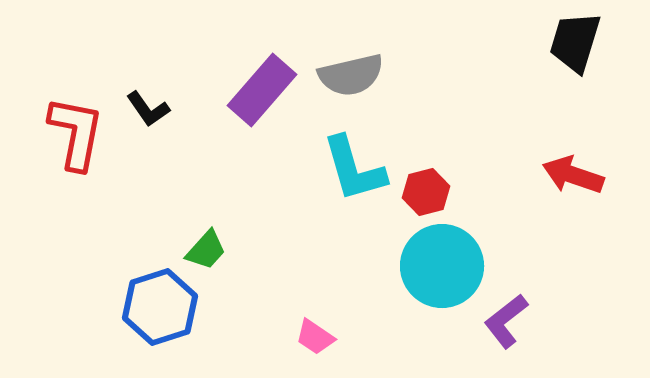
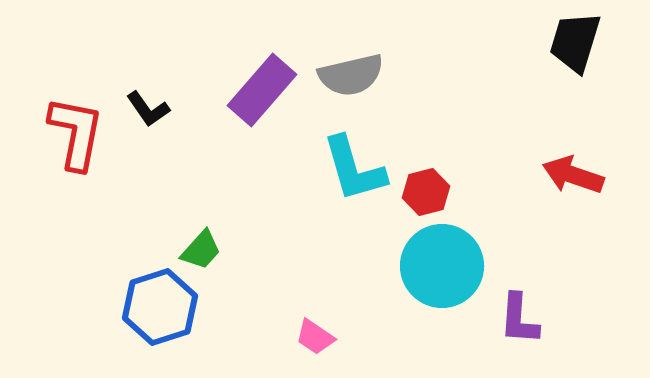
green trapezoid: moved 5 px left
purple L-shape: moved 13 px right, 2 px up; rotated 48 degrees counterclockwise
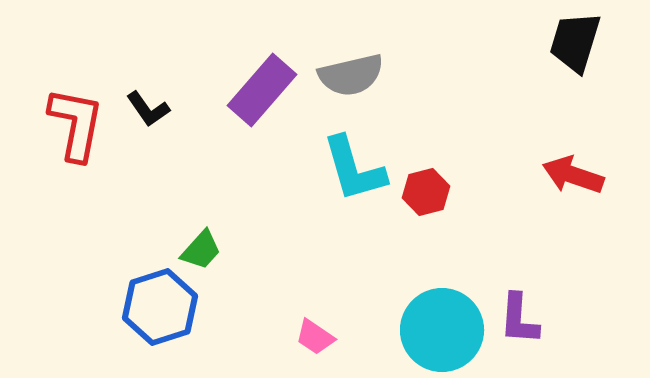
red L-shape: moved 9 px up
cyan circle: moved 64 px down
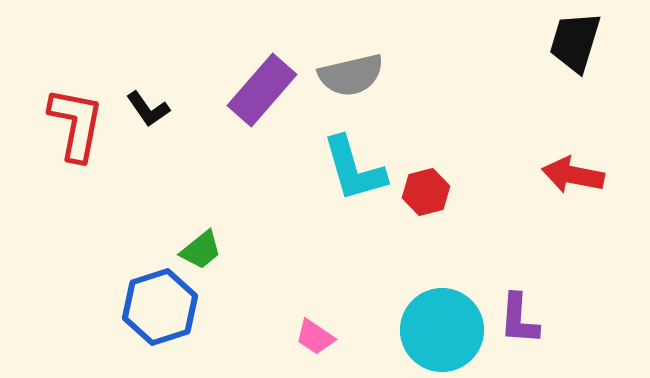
red arrow: rotated 8 degrees counterclockwise
green trapezoid: rotated 9 degrees clockwise
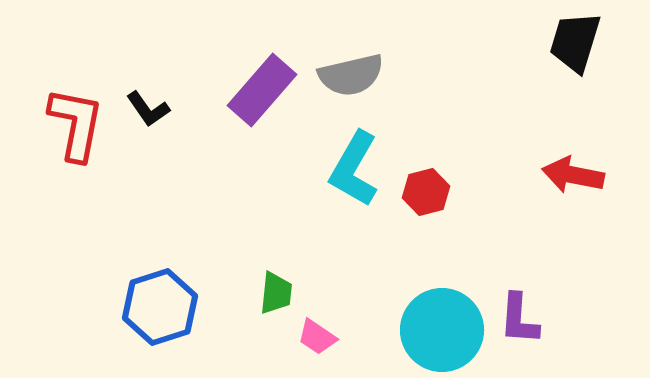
cyan L-shape: rotated 46 degrees clockwise
green trapezoid: moved 75 px right, 43 px down; rotated 45 degrees counterclockwise
pink trapezoid: moved 2 px right
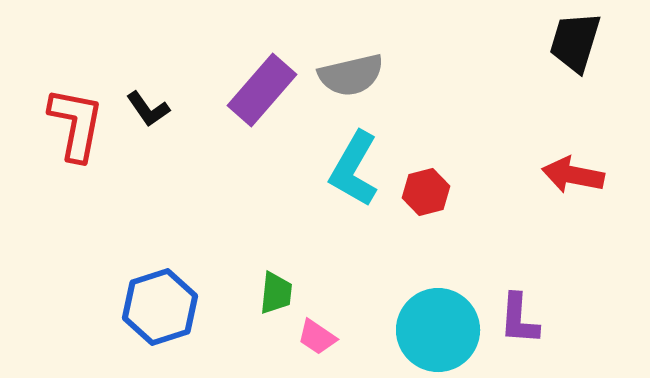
cyan circle: moved 4 px left
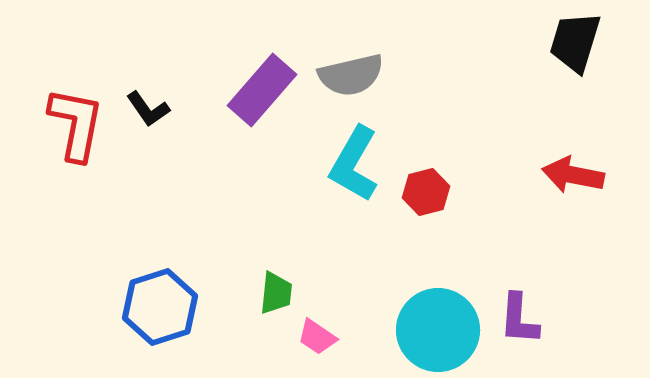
cyan L-shape: moved 5 px up
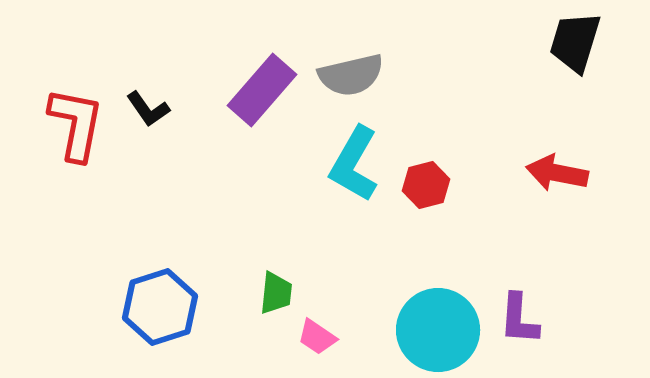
red arrow: moved 16 px left, 2 px up
red hexagon: moved 7 px up
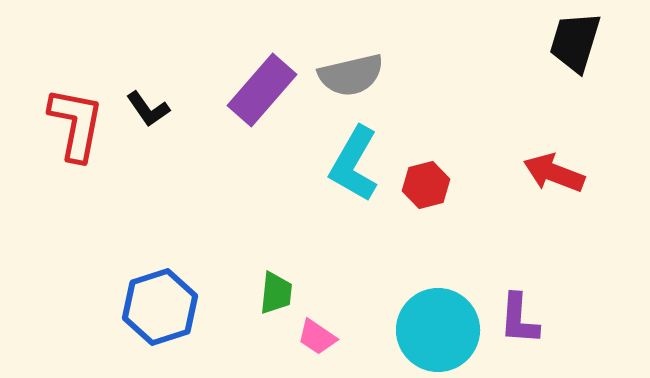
red arrow: moved 3 px left; rotated 10 degrees clockwise
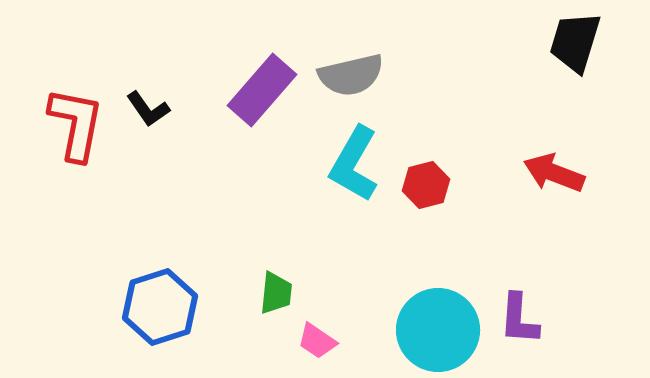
pink trapezoid: moved 4 px down
